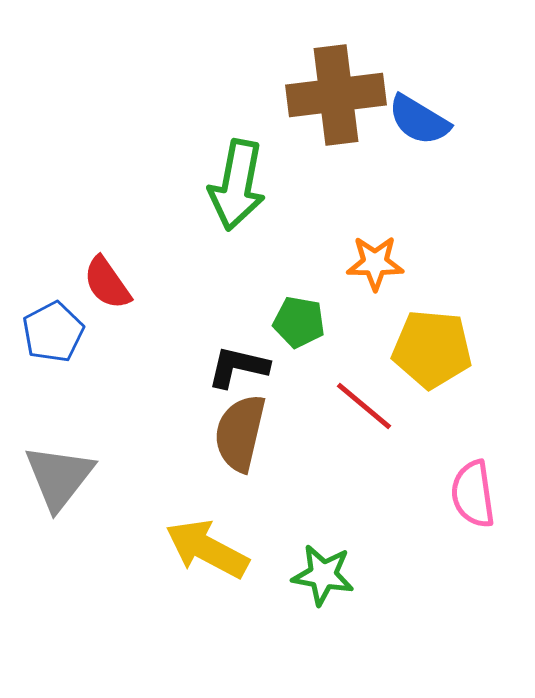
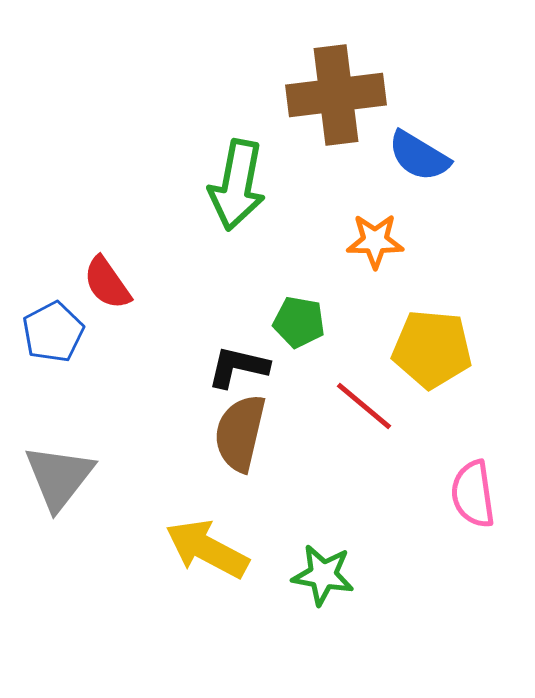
blue semicircle: moved 36 px down
orange star: moved 22 px up
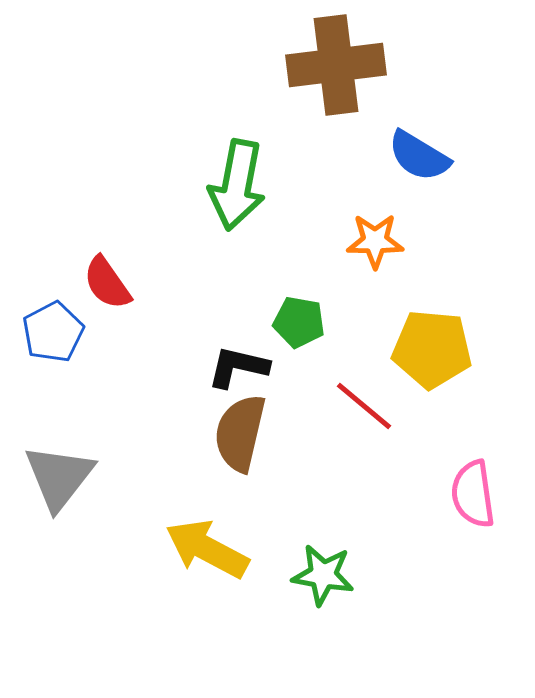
brown cross: moved 30 px up
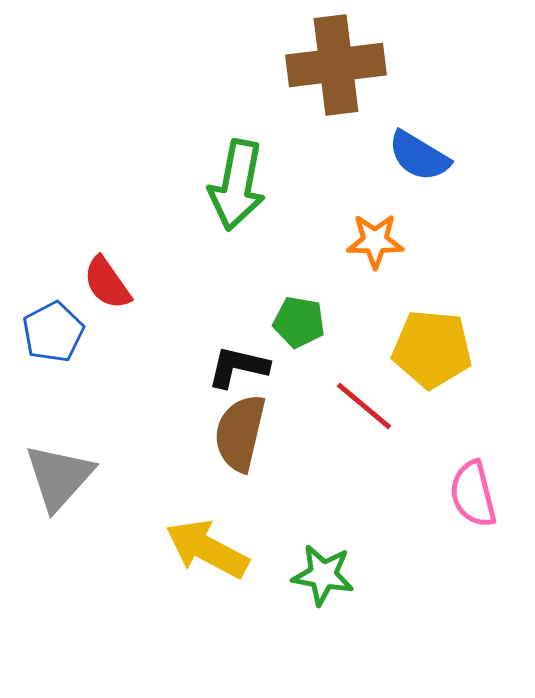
gray triangle: rotated 4 degrees clockwise
pink semicircle: rotated 6 degrees counterclockwise
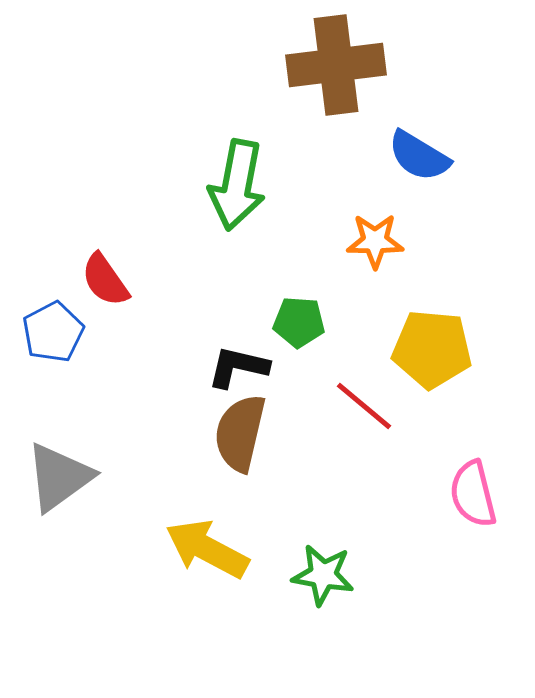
red semicircle: moved 2 px left, 3 px up
green pentagon: rotated 6 degrees counterclockwise
gray triangle: rotated 12 degrees clockwise
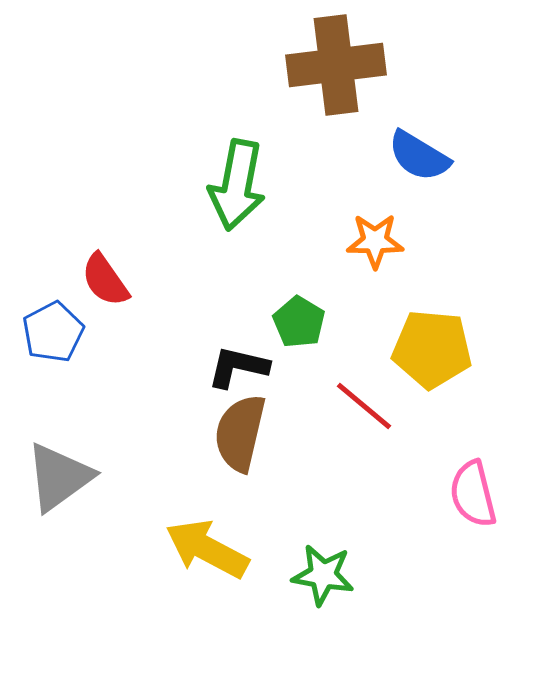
green pentagon: rotated 27 degrees clockwise
